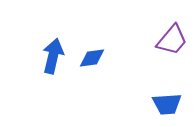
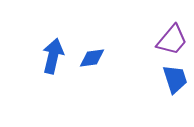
blue trapezoid: moved 8 px right, 25 px up; rotated 104 degrees counterclockwise
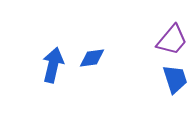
blue arrow: moved 9 px down
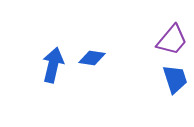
blue diamond: rotated 16 degrees clockwise
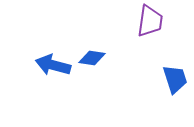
purple trapezoid: moved 22 px left, 19 px up; rotated 32 degrees counterclockwise
blue arrow: rotated 88 degrees counterclockwise
